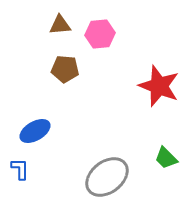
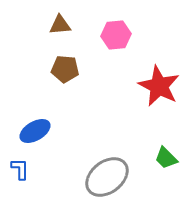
pink hexagon: moved 16 px right, 1 px down
red star: rotated 6 degrees clockwise
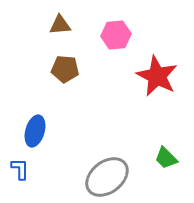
red star: moved 2 px left, 10 px up
blue ellipse: rotated 44 degrees counterclockwise
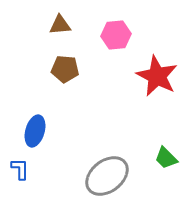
gray ellipse: moved 1 px up
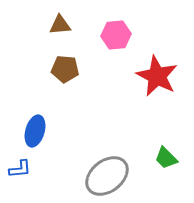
blue L-shape: rotated 85 degrees clockwise
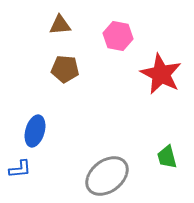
pink hexagon: moved 2 px right, 1 px down; rotated 16 degrees clockwise
red star: moved 4 px right, 2 px up
green trapezoid: moved 1 px right, 1 px up; rotated 30 degrees clockwise
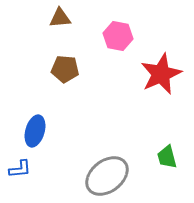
brown triangle: moved 7 px up
red star: rotated 21 degrees clockwise
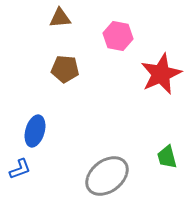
blue L-shape: rotated 15 degrees counterclockwise
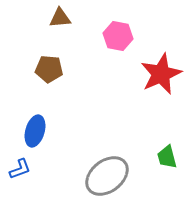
brown pentagon: moved 16 px left
